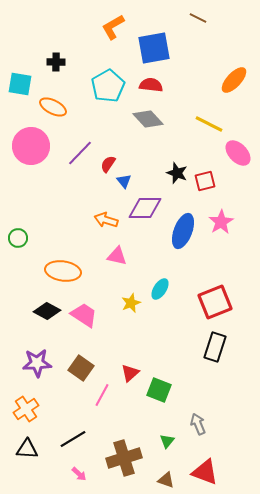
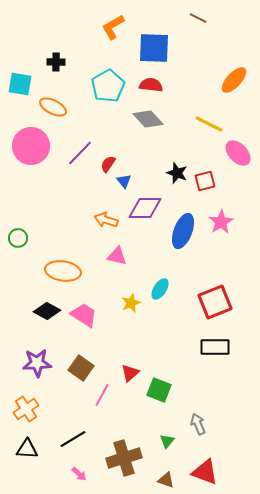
blue square at (154, 48): rotated 12 degrees clockwise
black rectangle at (215, 347): rotated 72 degrees clockwise
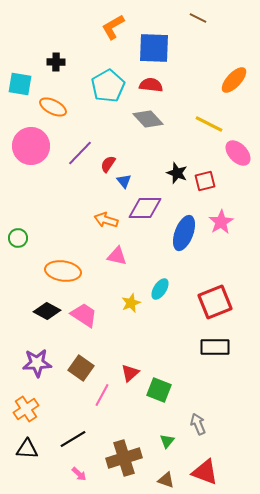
blue ellipse at (183, 231): moved 1 px right, 2 px down
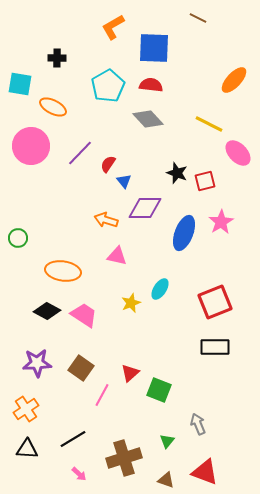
black cross at (56, 62): moved 1 px right, 4 px up
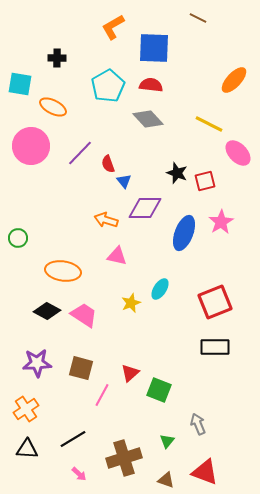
red semicircle at (108, 164): rotated 54 degrees counterclockwise
brown square at (81, 368): rotated 20 degrees counterclockwise
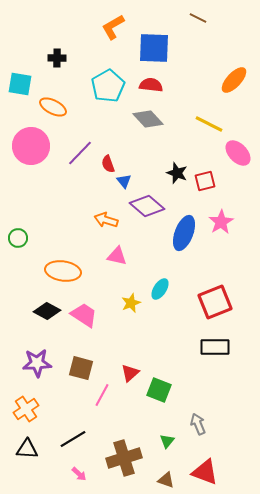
purple diamond at (145, 208): moved 2 px right, 2 px up; rotated 40 degrees clockwise
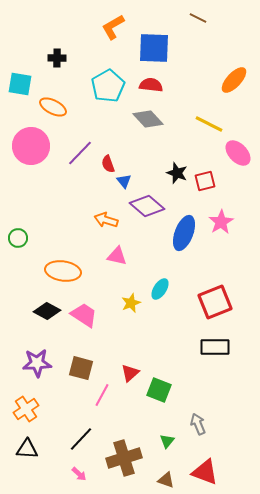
black line at (73, 439): moved 8 px right; rotated 16 degrees counterclockwise
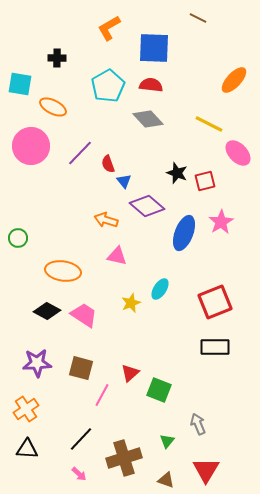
orange L-shape at (113, 27): moved 4 px left, 1 px down
red triangle at (205, 472): moved 1 px right, 2 px up; rotated 40 degrees clockwise
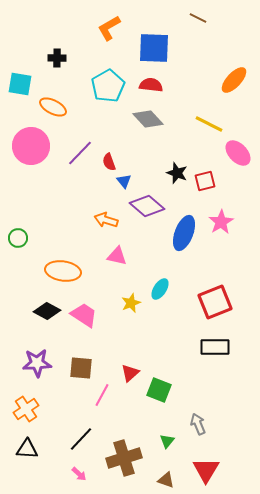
red semicircle at (108, 164): moved 1 px right, 2 px up
brown square at (81, 368): rotated 10 degrees counterclockwise
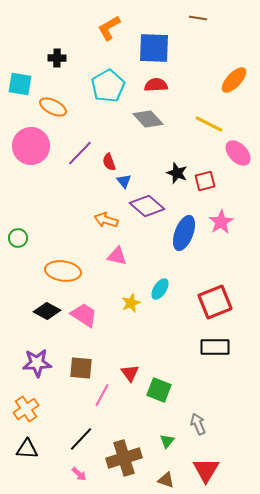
brown line at (198, 18): rotated 18 degrees counterclockwise
red semicircle at (151, 85): moved 5 px right; rotated 10 degrees counterclockwise
red triangle at (130, 373): rotated 24 degrees counterclockwise
